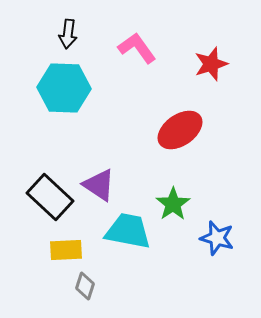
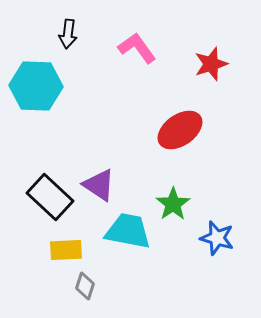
cyan hexagon: moved 28 px left, 2 px up
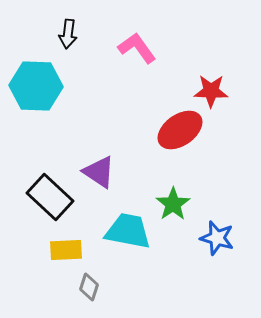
red star: moved 27 px down; rotated 20 degrees clockwise
purple triangle: moved 13 px up
gray diamond: moved 4 px right, 1 px down
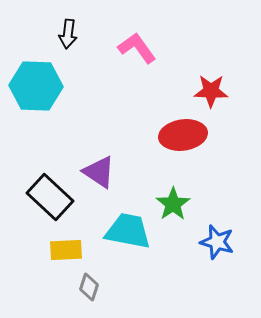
red ellipse: moved 3 px right, 5 px down; rotated 27 degrees clockwise
blue star: moved 4 px down
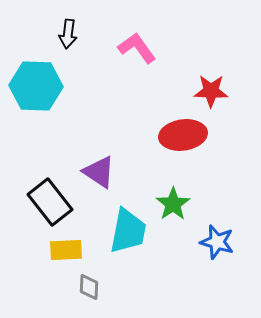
black rectangle: moved 5 px down; rotated 9 degrees clockwise
cyan trapezoid: rotated 90 degrees clockwise
gray diamond: rotated 16 degrees counterclockwise
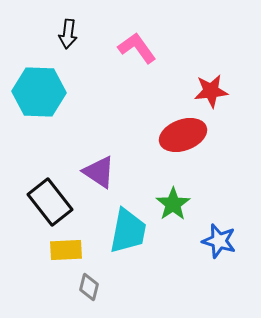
cyan hexagon: moved 3 px right, 6 px down
red star: rotated 8 degrees counterclockwise
red ellipse: rotated 12 degrees counterclockwise
blue star: moved 2 px right, 1 px up
gray diamond: rotated 12 degrees clockwise
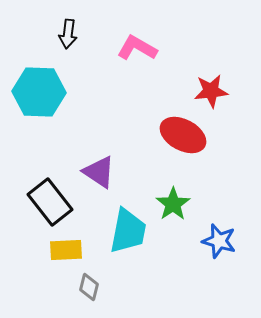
pink L-shape: rotated 24 degrees counterclockwise
red ellipse: rotated 48 degrees clockwise
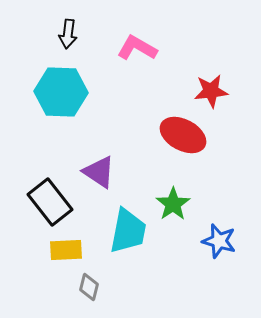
cyan hexagon: moved 22 px right
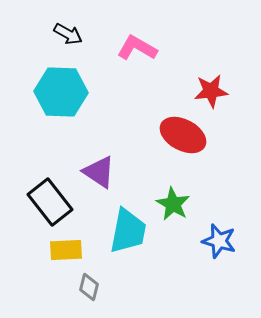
black arrow: rotated 68 degrees counterclockwise
green star: rotated 8 degrees counterclockwise
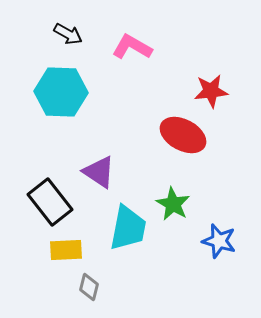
pink L-shape: moved 5 px left, 1 px up
cyan trapezoid: moved 3 px up
